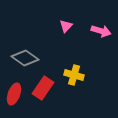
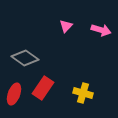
pink arrow: moved 1 px up
yellow cross: moved 9 px right, 18 px down
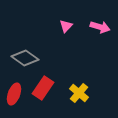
pink arrow: moved 1 px left, 3 px up
yellow cross: moved 4 px left; rotated 24 degrees clockwise
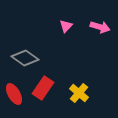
red ellipse: rotated 50 degrees counterclockwise
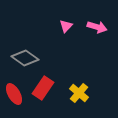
pink arrow: moved 3 px left
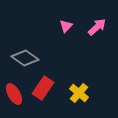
pink arrow: rotated 60 degrees counterclockwise
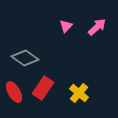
red ellipse: moved 2 px up
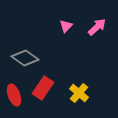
red ellipse: moved 3 px down; rotated 10 degrees clockwise
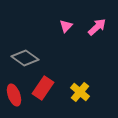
yellow cross: moved 1 px right, 1 px up
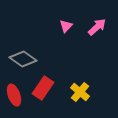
gray diamond: moved 2 px left, 1 px down
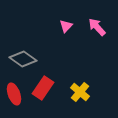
pink arrow: rotated 90 degrees counterclockwise
red ellipse: moved 1 px up
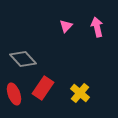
pink arrow: rotated 30 degrees clockwise
gray diamond: rotated 12 degrees clockwise
yellow cross: moved 1 px down
